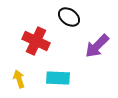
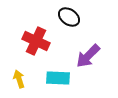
purple arrow: moved 9 px left, 10 px down
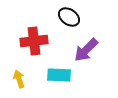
red cross: moved 2 px left; rotated 32 degrees counterclockwise
purple arrow: moved 2 px left, 6 px up
cyan rectangle: moved 1 px right, 3 px up
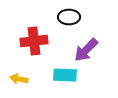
black ellipse: rotated 35 degrees counterclockwise
cyan rectangle: moved 6 px right
yellow arrow: rotated 60 degrees counterclockwise
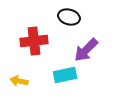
black ellipse: rotated 15 degrees clockwise
cyan rectangle: rotated 15 degrees counterclockwise
yellow arrow: moved 2 px down
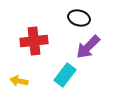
black ellipse: moved 10 px right, 1 px down
purple arrow: moved 2 px right, 3 px up
cyan rectangle: rotated 40 degrees counterclockwise
